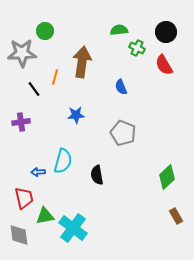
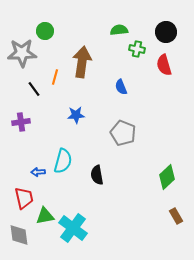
green cross: moved 1 px down; rotated 14 degrees counterclockwise
red semicircle: rotated 15 degrees clockwise
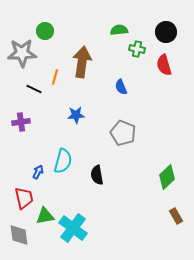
black line: rotated 28 degrees counterclockwise
blue arrow: rotated 120 degrees clockwise
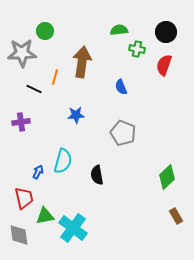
red semicircle: rotated 35 degrees clockwise
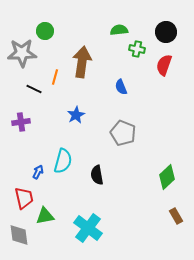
blue star: rotated 24 degrees counterclockwise
cyan cross: moved 15 px right
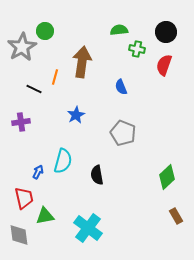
gray star: moved 6 px up; rotated 28 degrees counterclockwise
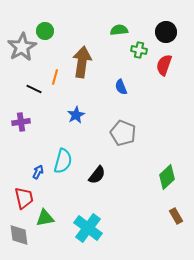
green cross: moved 2 px right, 1 px down
black semicircle: rotated 132 degrees counterclockwise
green triangle: moved 2 px down
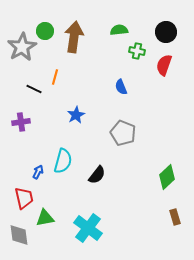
green cross: moved 2 px left, 1 px down
brown arrow: moved 8 px left, 25 px up
brown rectangle: moved 1 px left, 1 px down; rotated 14 degrees clockwise
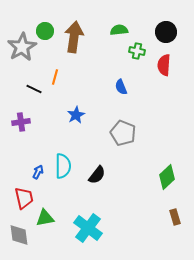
red semicircle: rotated 15 degrees counterclockwise
cyan semicircle: moved 5 px down; rotated 15 degrees counterclockwise
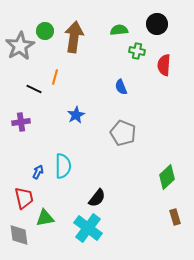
black circle: moved 9 px left, 8 px up
gray star: moved 2 px left, 1 px up
black semicircle: moved 23 px down
